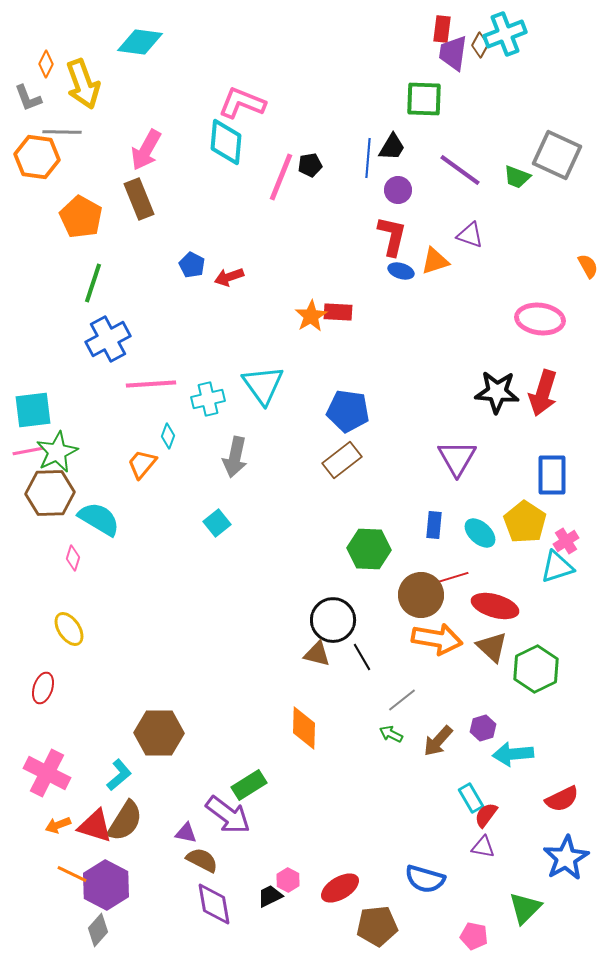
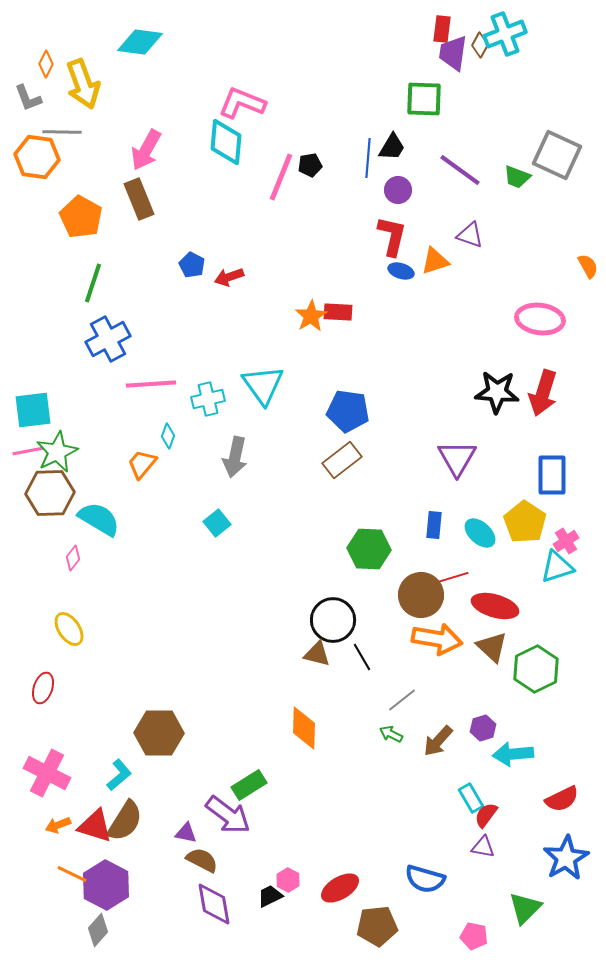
pink diamond at (73, 558): rotated 20 degrees clockwise
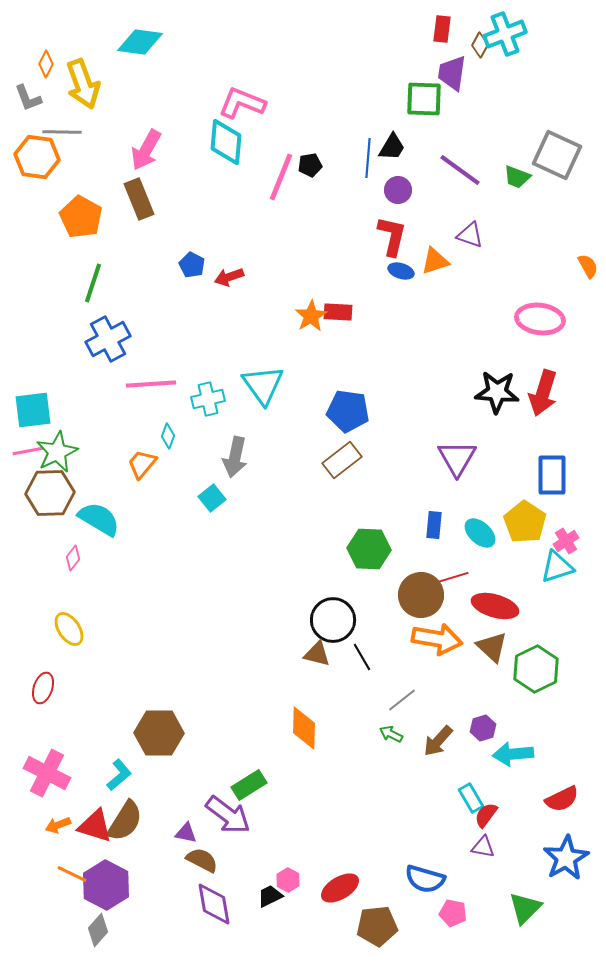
purple trapezoid at (453, 53): moved 1 px left, 20 px down
cyan square at (217, 523): moved 5 px left, 25 px up
pink pentagon at (474, 936): moved 21 px left, 23 px up
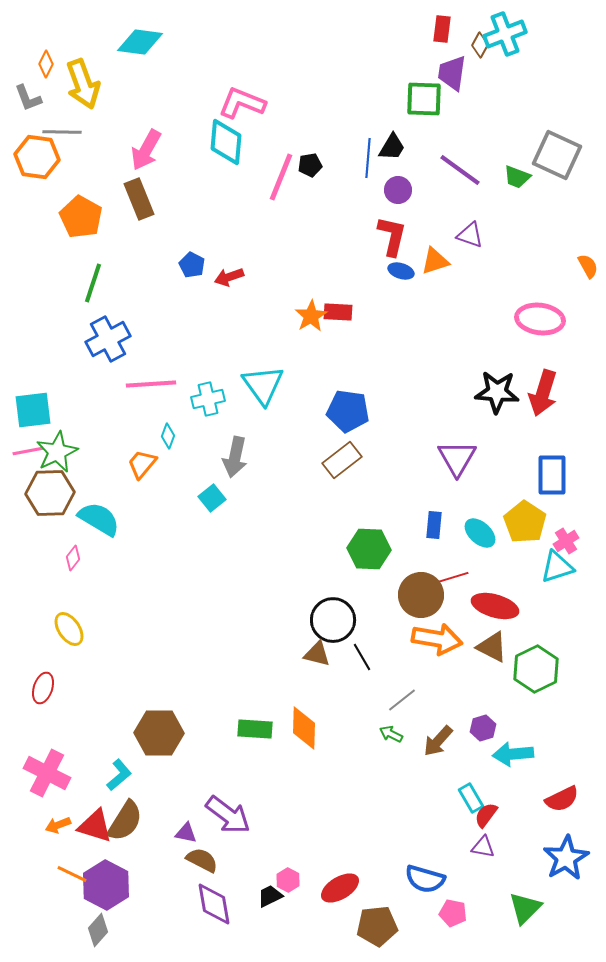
brown triangle at (492, 647): rotated 16 degrees counterclockwise
green rectangle at (249, 785): moved 6 px right, 56 px up; rotated 36 degrees clockwise
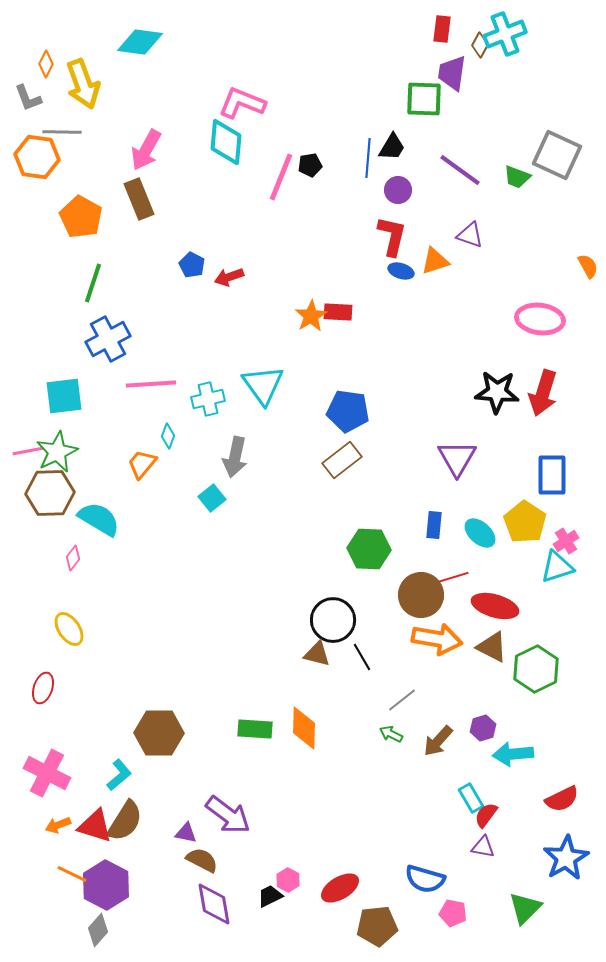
cyan square at (33, 410): moved 31 px right, 14 px up
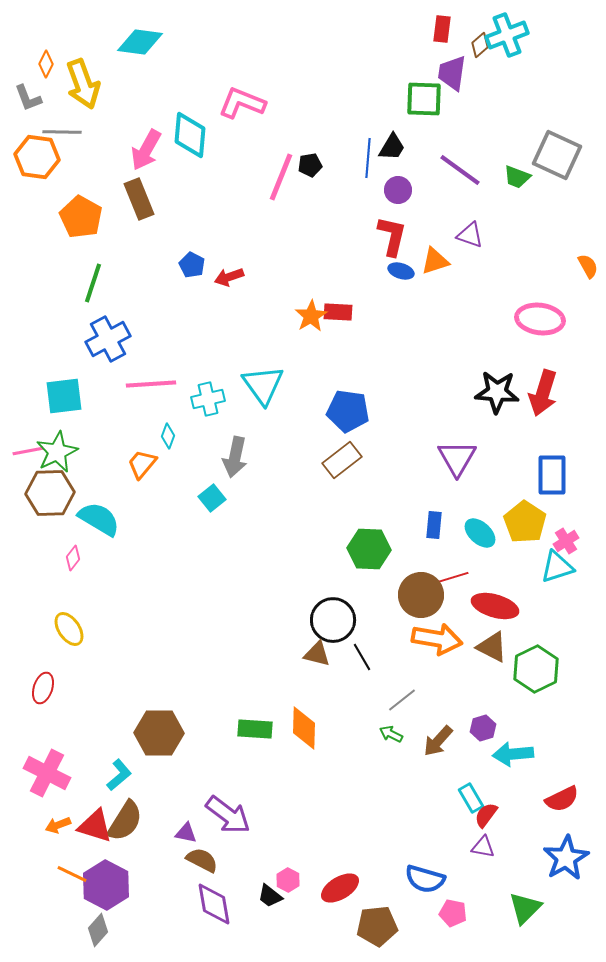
cyan cross at (505, 34): moved 2 px right, 1 px down
brown diamond at (480, 45): rotated 20 degrees clockwise
cyan diamond at (226, 142): moved 36 px left, 7 px up
black trapezoid at (270, 896): rotated 116 degrees counterclockwise
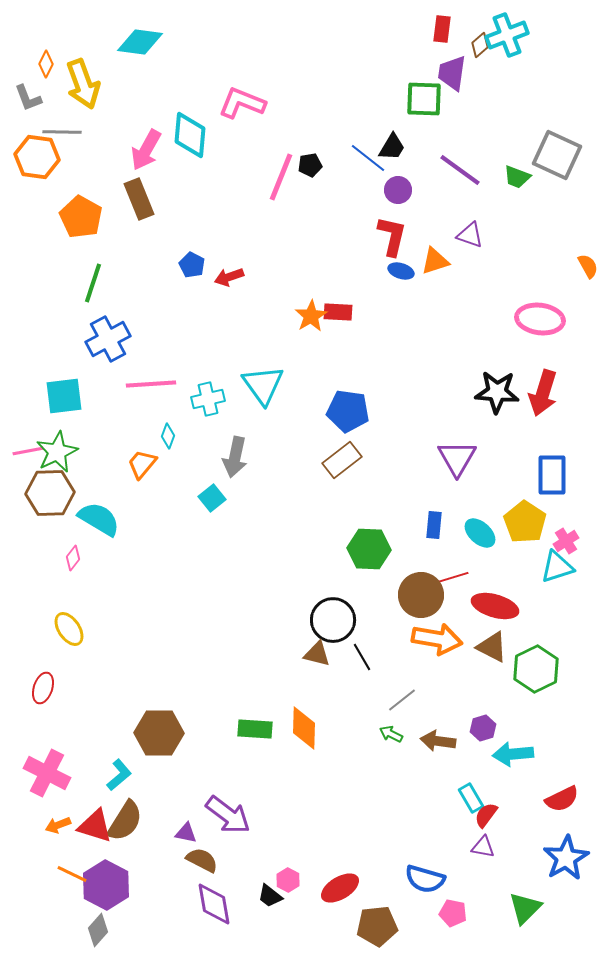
blue line at (368, 158): rotated 57 degrees counterclockwise
brown arrow at (438, 741): rotated 56 degrees clockwise
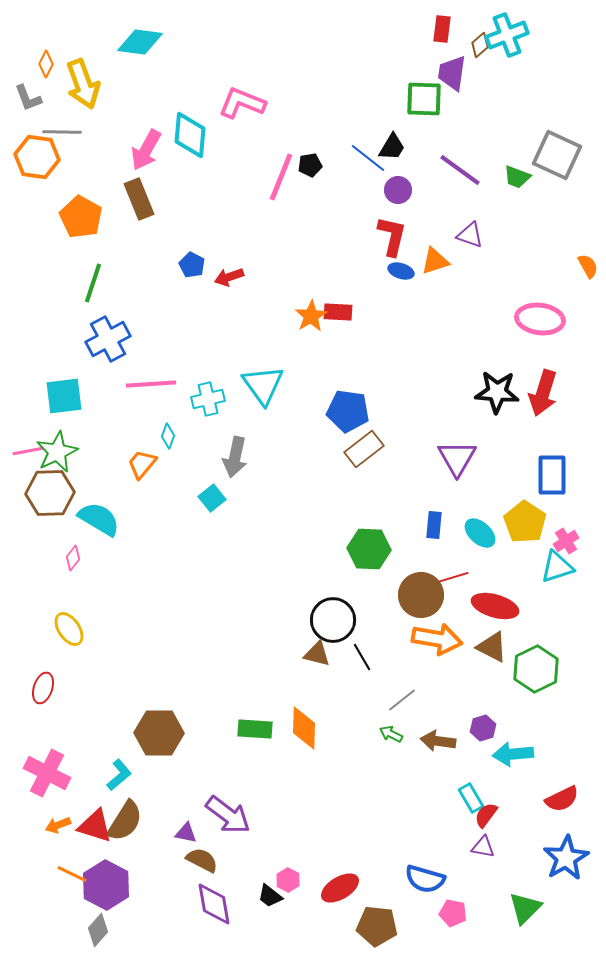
brown rectangle at (342, 460): moved 22 px right, 11 px up
brown pentagon at (377, 926): rotated 12 degrees clockwise
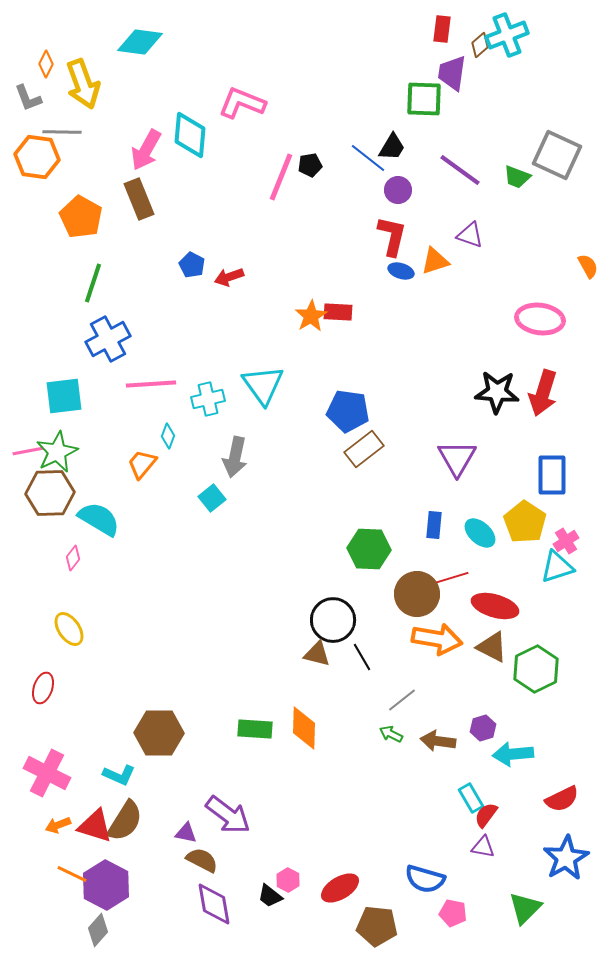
brown circle at (421, 595): moved 4 px left, 1 px up
cyan L-shape at (119, 775): rotated 64 degrees clockwise
